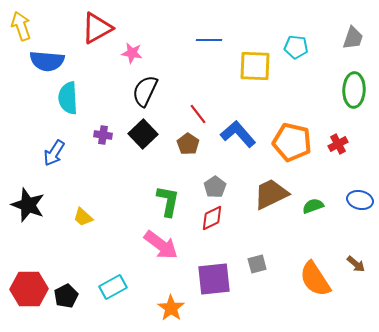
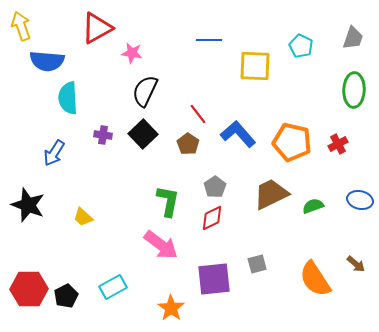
cyan pentagon: moved 5 px right, 1 px up; rotated 20 degrees clockwise
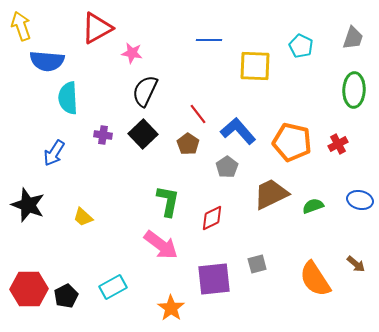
blue L-shape: moved 3 px up
gray pentagon: moved 12 px right, 20 px up
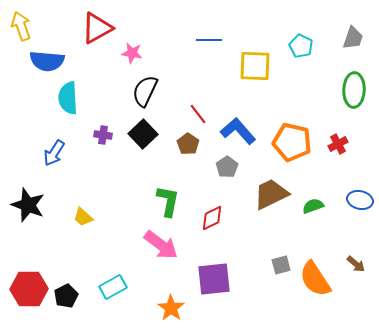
gray square: moved 24 px right, 1 px down
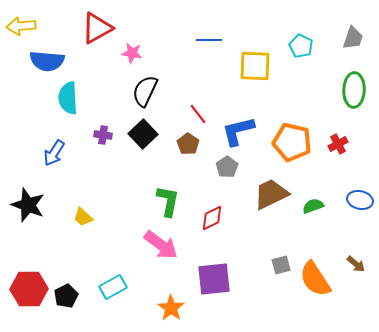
yellow arrow: rotated 76 degrees counterclockwise
blue L-shape: rotated 63 degrees counterclockwise
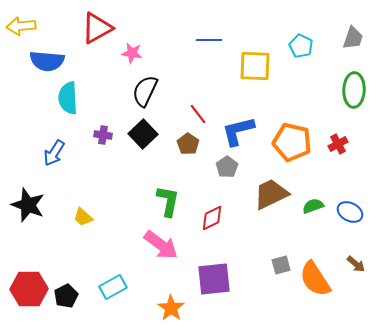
blue ellipse: moved 10 px left, 12 px down; rotated 15 degrees clockwise
